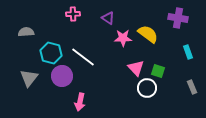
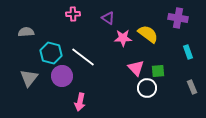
green square: rotated 24 degrees counterclockwise
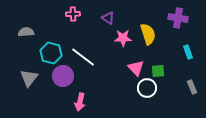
yellow semicircle: rotated 35 degrees clockwise
purple circle: moved 1 px right
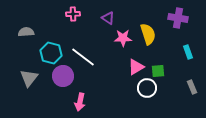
pink triangle: moved 1 px up; rotated 42 degrees clockwise
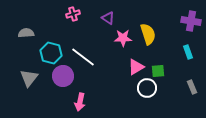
pink cross: rotated 16 degrees counterclockwise
purple cross: moved 13 px right, 3 px down
gray semicircle: moved 1 px down
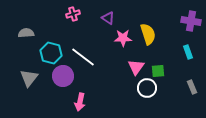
pink triangle: rotated 24 degrees counterclockwise
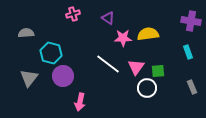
yellow semicircle: rotated 80 degrees counterclockwise
white line: moved 25 px right, 7 px down
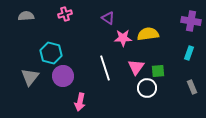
pink cross: moved 8 px left
gray semicircle: moved 17 px up
cyan rectangle: moved 1 px right, 1 px down; rotated 40 degrees clockwise
white line: moved 3 px left, 4 px down; rotated 35 degrees clockwise
gray triangle: moved 1 px right, 1 px up
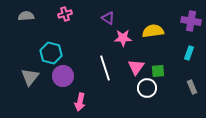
yellow semicircle: moved 5 px right, 3 px up
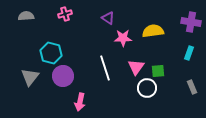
purple cross: moved 1 px down
